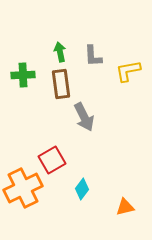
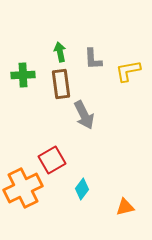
gray L-shape: moved 3 px down
gray arrow: moved 2 px up
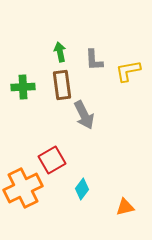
gray L-shape: moved 1 px right, 1 px down
green cross: moved 12 px down
brown rectangle: moved 1 px right, 1 px down
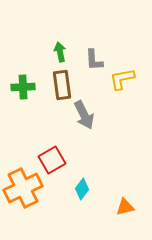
yellow L-shape: moved 6 px left, 8 px down
